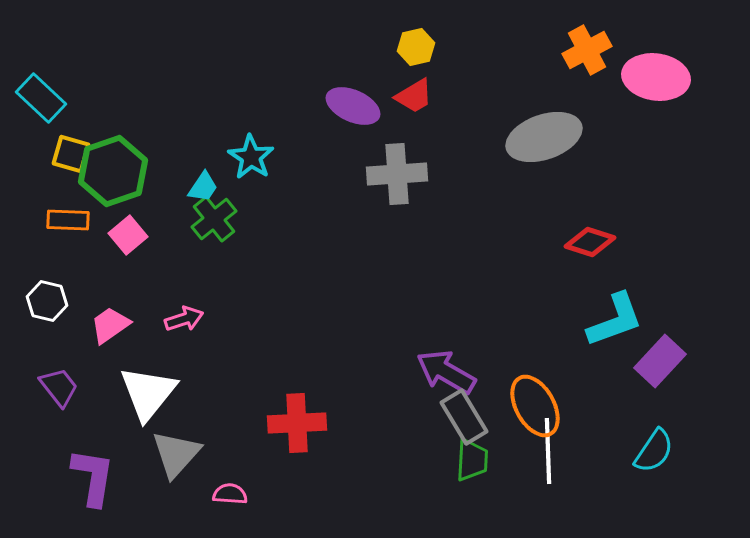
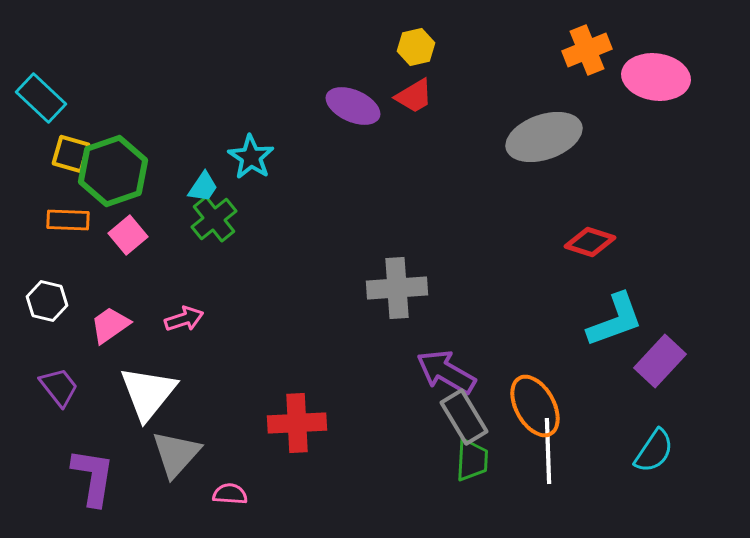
orange cross: rotated 6 degrees clockwise
gray cross: moved 114 px down
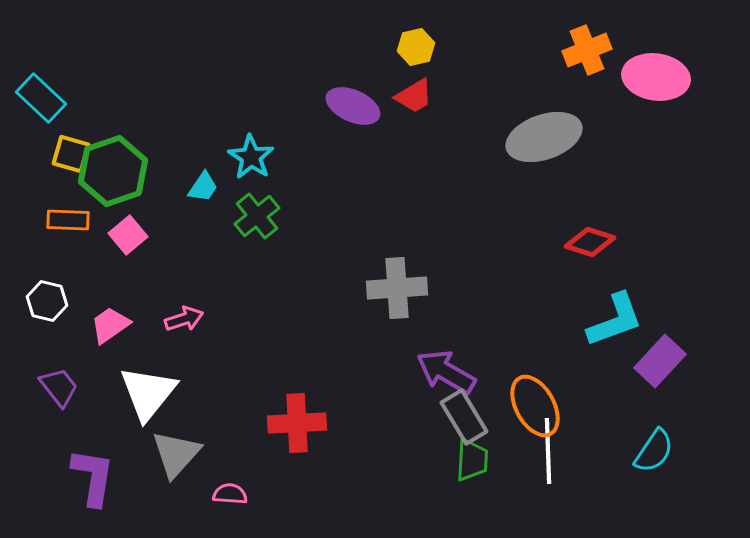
green cross: moved 43 px right, 3 px up
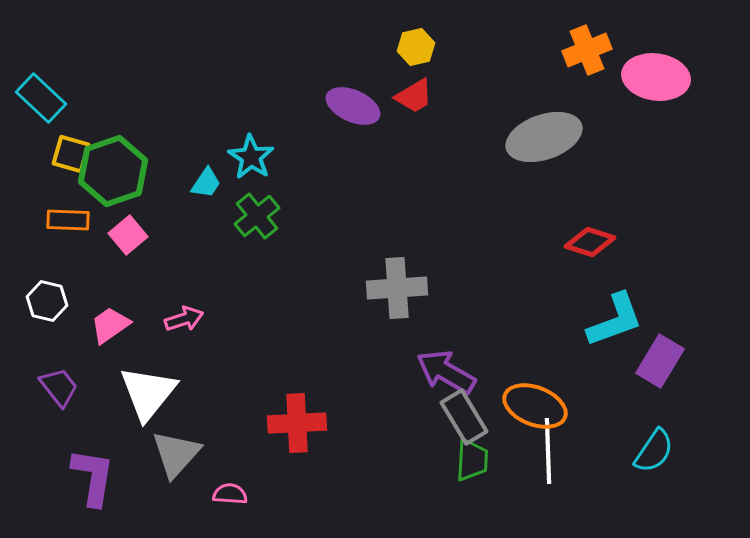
cyan trapezoid: moved 3 px right, 4 px up
purple rectangle: rotated 12 degrees counterclockwise
orange ellipse: rotated 40 degrees counterclockwise
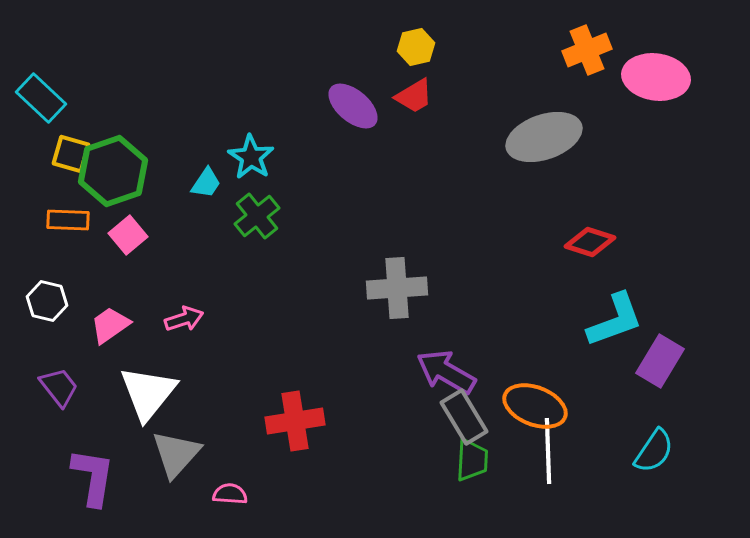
purple ellipse: rotated 16 degrees clockwise
red cross: moved 2 px left, 2 px up; rotated 6 degrees counterclockwise
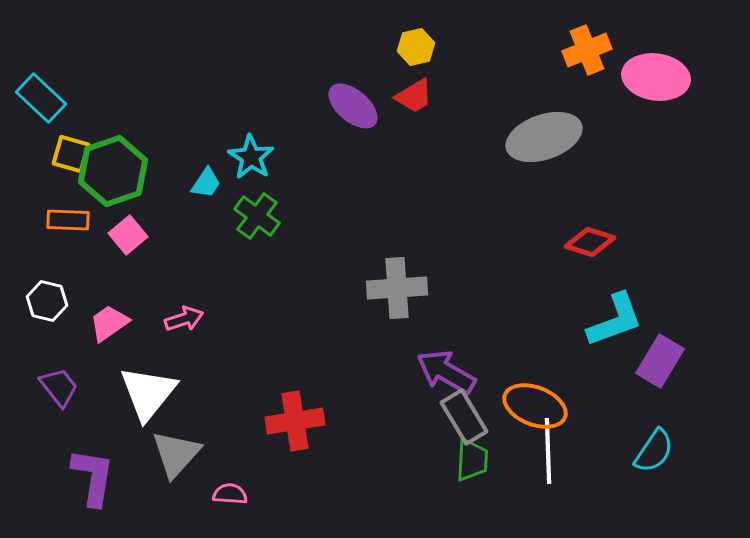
green cross: rotated 15 degrees counterclockwise
pink trapezoid: moved 1 px left, 2 px up
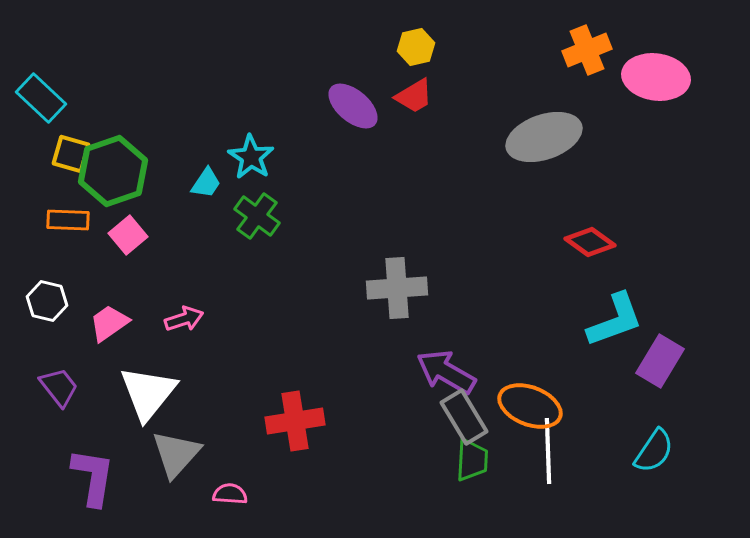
red diamond: rotated 18 degrees clockwise
orange ellipse: moved 5 px left
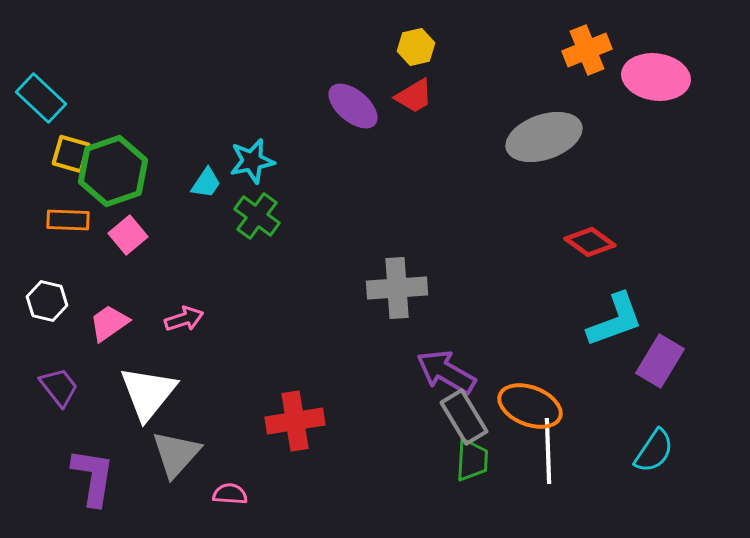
cyan star: moved 1 px right, 4 px down; rotated 27 degrees clockwise
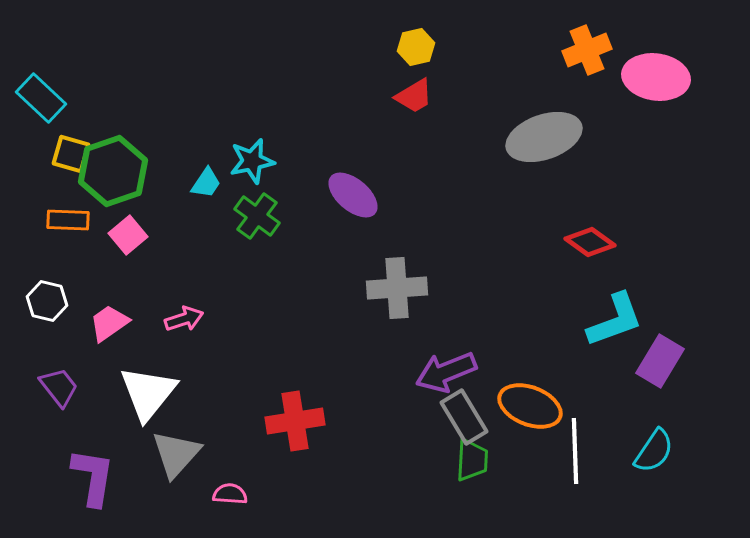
purple ellipse: moved 89 px down
purple arrow: rotated 52 degrees counterclockwise
white line: moved 27 px right
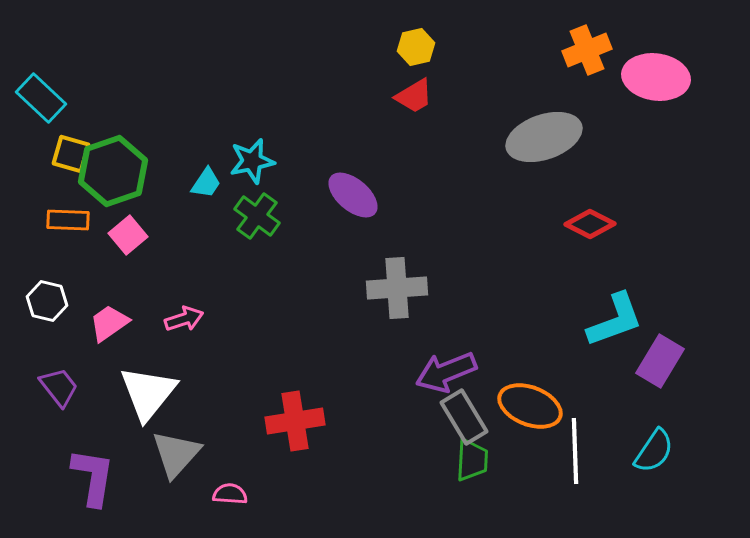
red diamond: moved 18 px up; rotated 9 degrees counterclockwise
